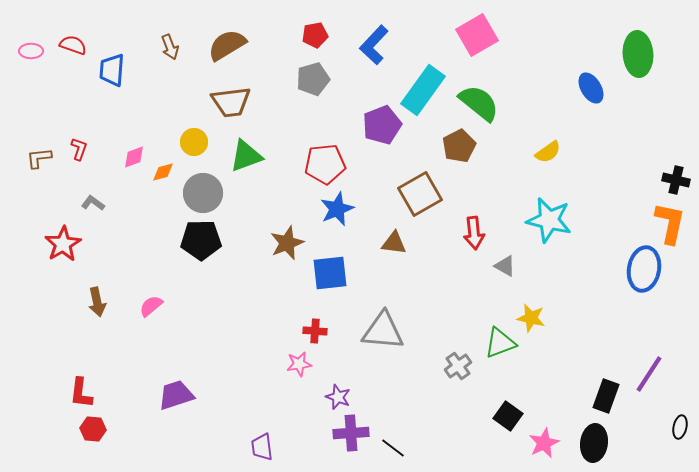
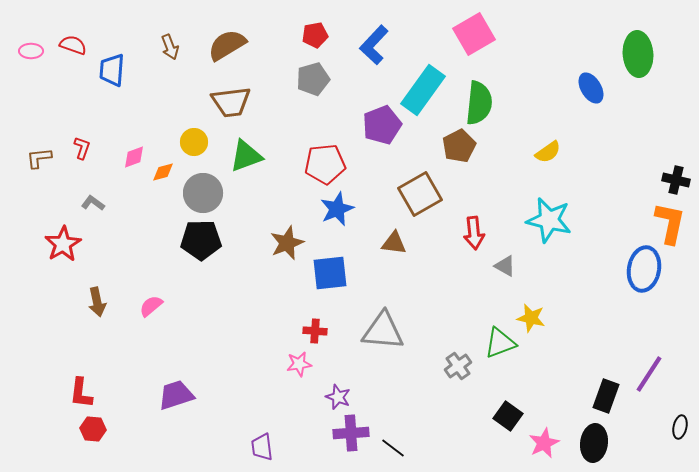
pink square at (477, 35): moved 3 px left, 1 px up
green semicircle at (479, 103): rotated 57 degrees clockwise
red L-shape at (79, 149): moved 3 px right, 1 px up
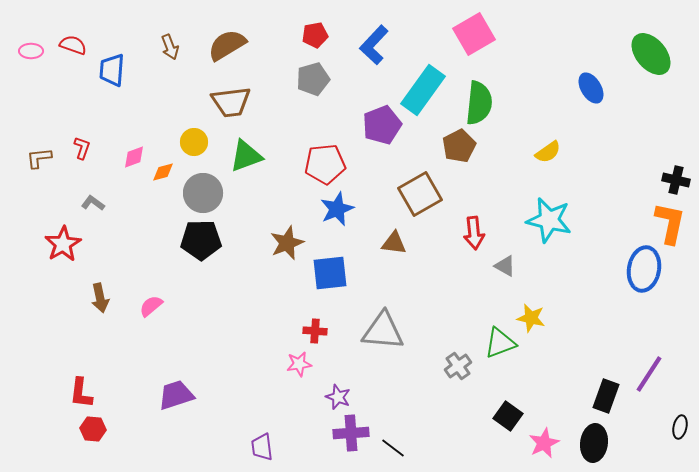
green ellipse at (638, 54): moved 13 px right; rotated 36 degrees counterclockwise
brown arrow at (97, 302): moved 3 px right, 4 px up
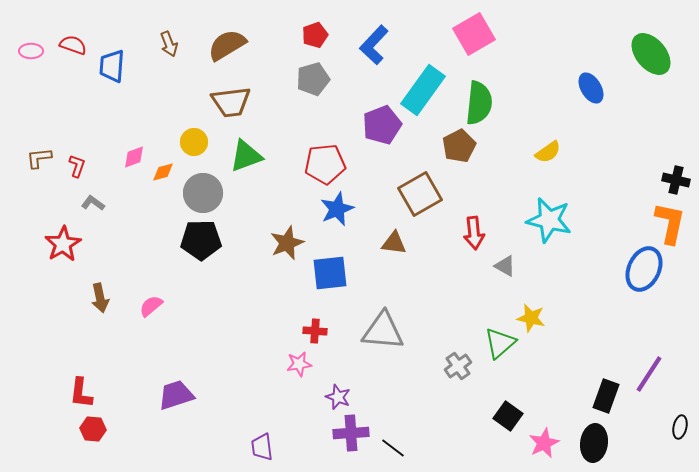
red pentagon at (315, 35): rotated 10 degrees counterclockwise
brown arrow at (170, 47): moved 1 px left, 3 px up
blue trapezoid at (112, 70): moved 4 px up
red L-shape at (82, 148): moved 5 px left, 18 px down
blue ellipse at (644, 269): rotated 15 degrees clockwise
green triangle at (500, 343): rotated 20 degrees counterclockwise
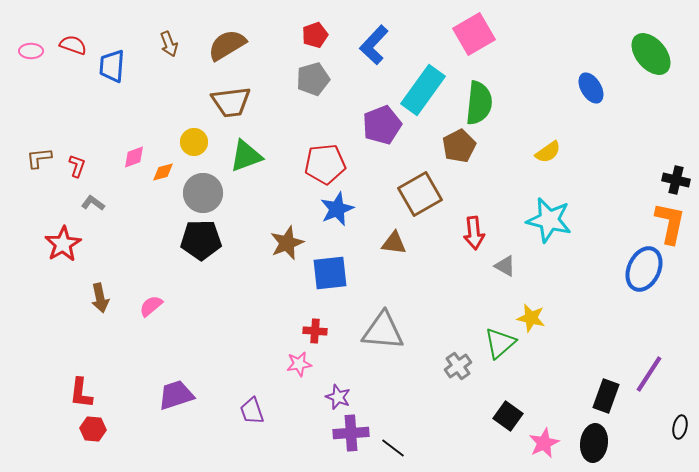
purple trapezoid at (262, 447): moved 10 px left, 36 px up; rotated 12 degrees counterclockwise
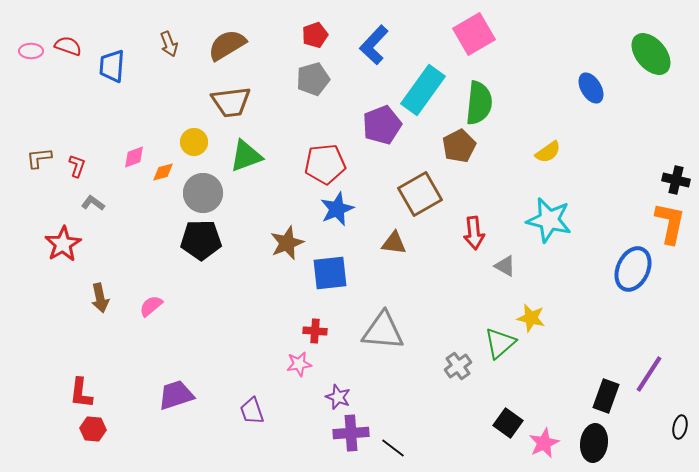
red semicircle at (73, 45): moved 5 px left, 1 px down
blue ellipse at (644, 269): moved 11 px left
black square at (508, 416): moved 7 px down
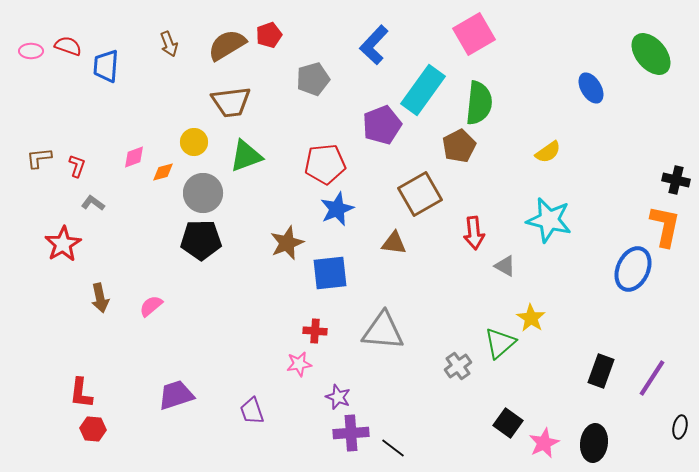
red pentagon at (315, 35): moved 46 px left
blue trapezoid at (112, 66): moved 6 px left
orange L-shape at (670, 223): moved 5 px left, 3 px down
yellow star at (531, 318): rotated 20 degrees clockwise
purple line at (649, 374): moved 3 px right, 4 px down
black rectangle at (606, 396): moved 5 px left, 25 px up
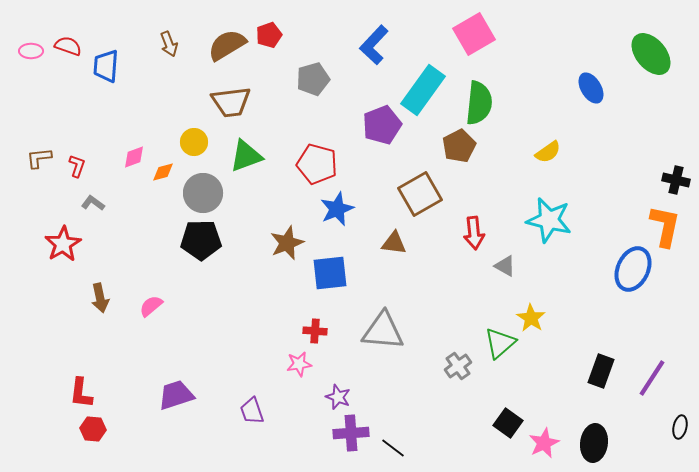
red pentagon at (325, 164): moved 8 px left; rotated 21 degrees clockwise
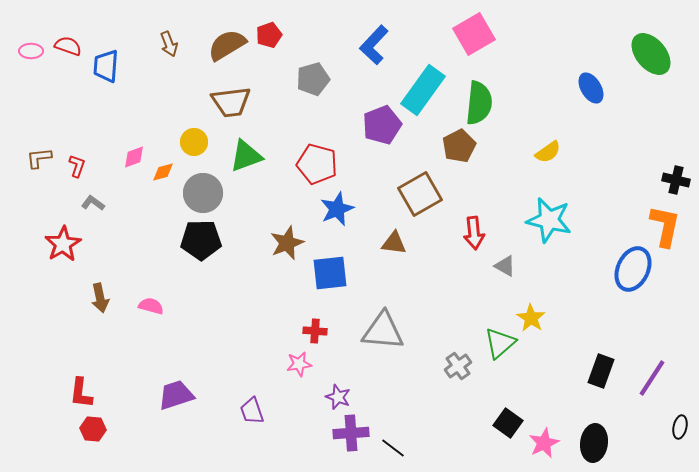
pink semicircle at (151, 306): rotated 55 degrees clockwise
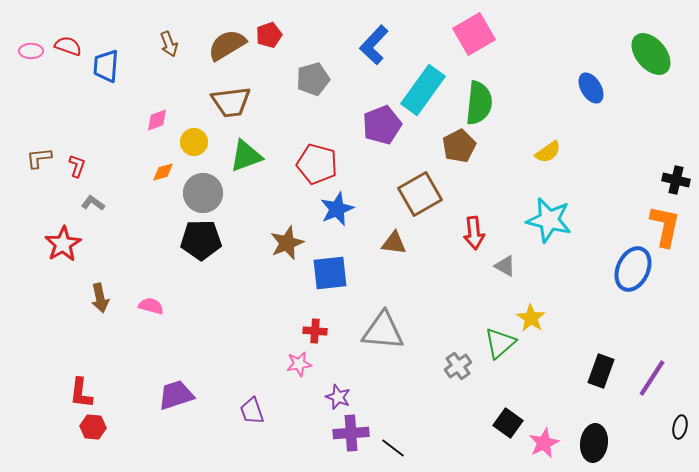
pink diamond at (134, 157): moved 23 px right, 37 px up
red hexagon at (93, 429): moved 2 px up
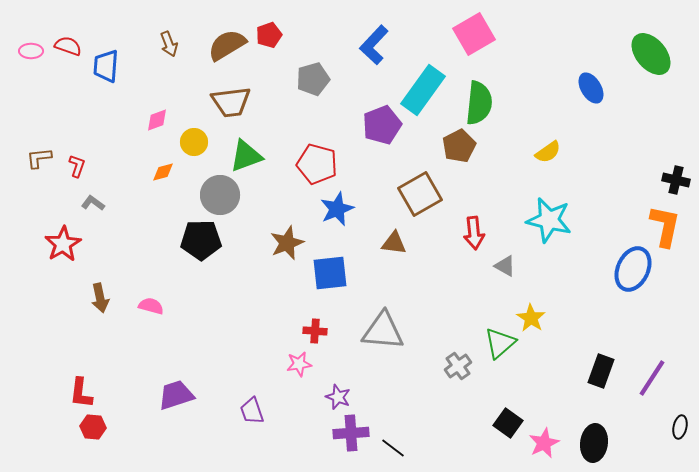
gray circle at (203, 193): moved 17 px right, 2 px down
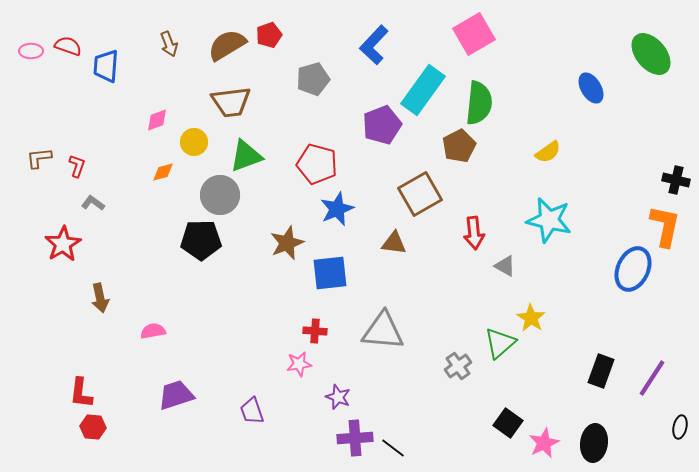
pink semicircle at (151, 306): moved 2 px right, 25 px down; rotated 25 degrees counterclockwise
purple cross at (351, 433): moved 4 px right, 5 px down
